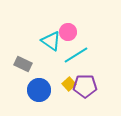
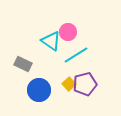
purple pentagon: moved 2 px up; rotated 15 degrees counterclockwise
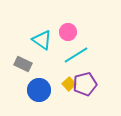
cyan triangle: moved 9 px left, 1 px up
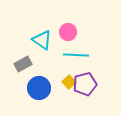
cyan line: rotated 35 degrees clockwise
gray rectangle: rotated 54 degrees counterclockwise
yellow square: moved 2 px up
blue circle: moved 2 px up
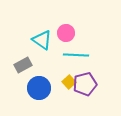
pink circle: moved 2 px left, 1 px down
gray rectangle: moved 1 px down
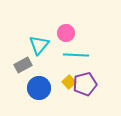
cyan triangle: moved 3 px left, 5 px down; rotated 35 degrees clockwise
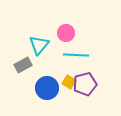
yellow square: rotated 16 degrees counterclockwise
blue circle: moved 8 px right
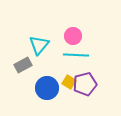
pink circle: moved 7 px right, 3 px down
